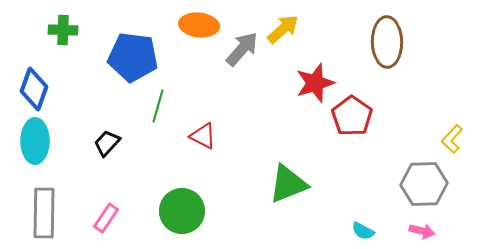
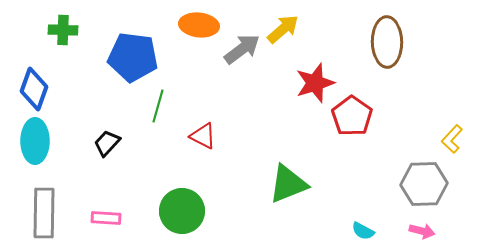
gray arrow: rotated 12 degrees clockwise
pink rectangle: rotated 60 degrees clockwise
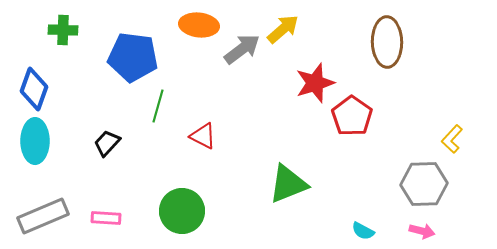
gray rectangle: moved 1 px left, 3 px down; rotated 66 degrees clockwise
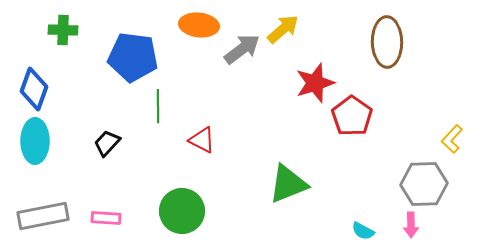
green line: rotated 16 degrees counterclockwise
red triangle: moved 1 px left, 4 px down
gray rectangle: rotated 12 degrees clockwise
pink arrow: moved 11 px left, 6 px up; rotated 75 degrees clockwise
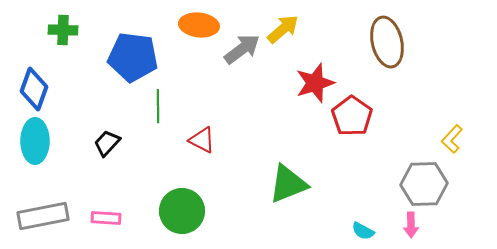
brown ellipse: rotated 12 degrees counterclockwise
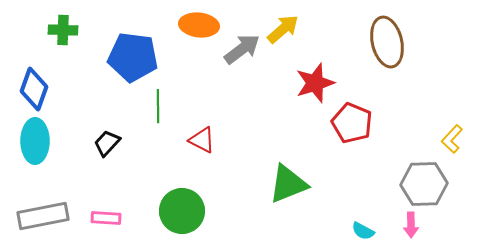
red pentagon: moved 7 px down; rotated 12 degrees counterclockwise
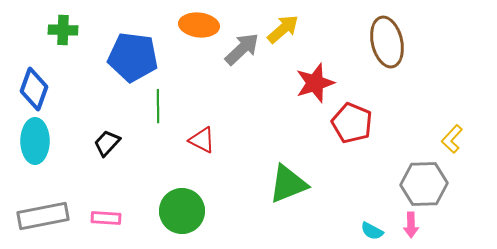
gray arrow: rotated 6 degrees counterclockwise
cyan semicircle: moved 9 px right
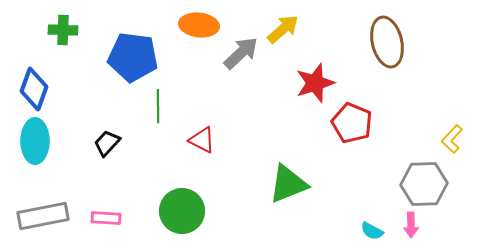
gray arrow: moved 1 px left, 4 px down
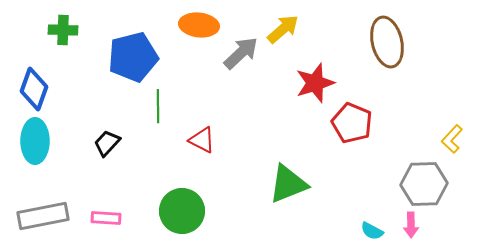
blue pentagon: rotated 21 degrees counterclockwise
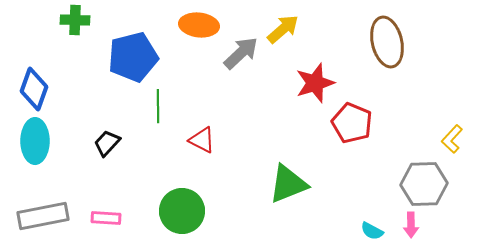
green cross: moved 12 px right, 10 px up
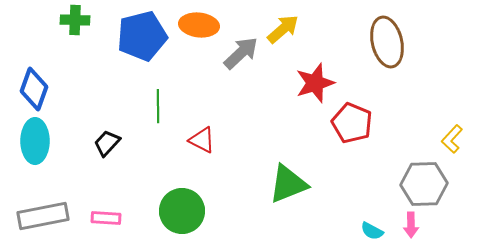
blue pentagon: moved 9 px right, 21 px up
